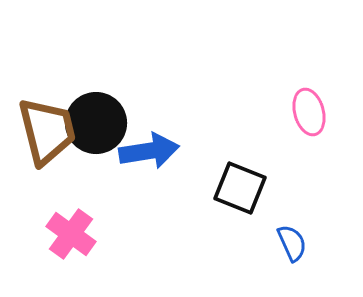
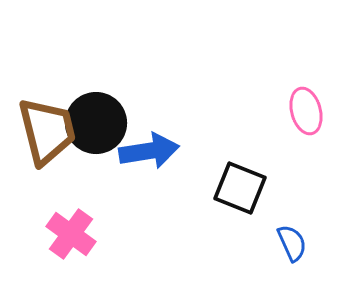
pink ellipse: moved 3 px left, 1 px up
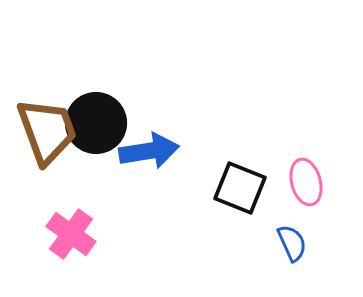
pink ellipse: moved 71 px down
brown trapezoid: rotated 6 degrees counterclockwise
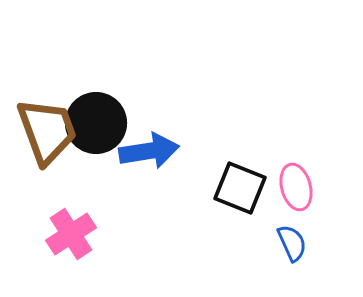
pink ellipse: moved 10 px left, 5 px down
pink cross: rotated 21 degrees clockwise
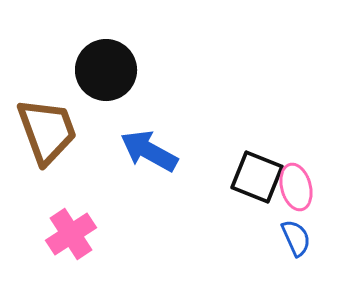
black circle: moved 10 px right, 53 px up
blue arrow: rotated 142 degrees counterclockwise
black square: moved 17 px right, 11 px up
blue semicircle: moved 4 px right, 5 px up
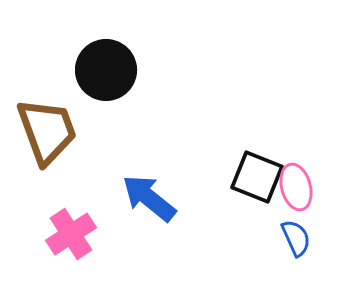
blue arrow: moved 47 px down; rotated 10 degrees clockwise
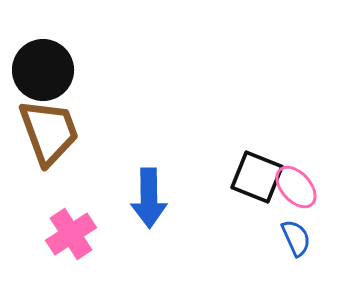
black circle: moved 63 px left
brown trapezoid: moved 2 px right, 1 px down
pink ellipse: rotated 27 degrees counterclockwise
blue arrow: rotated 130 degrees counterclockwise
